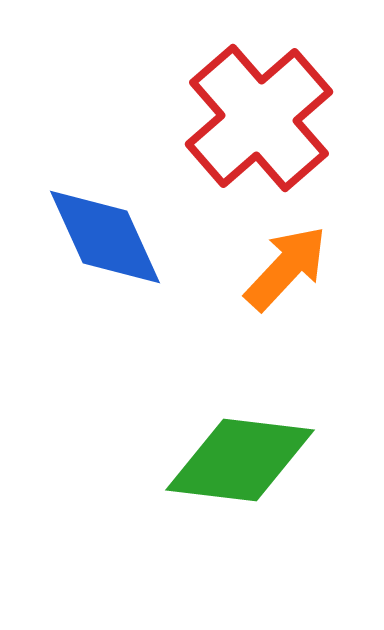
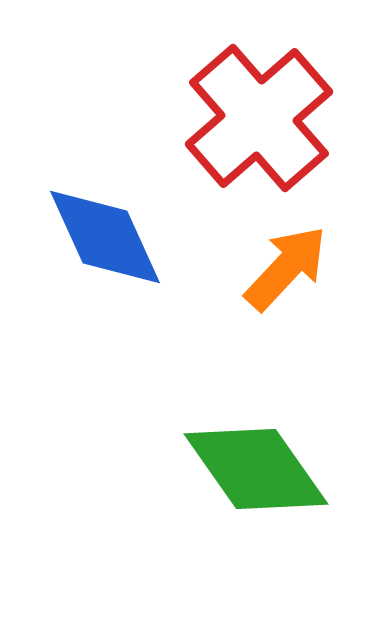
green diamond: moved 16 px right, 9 px down; rotated 48 degrees clockwise
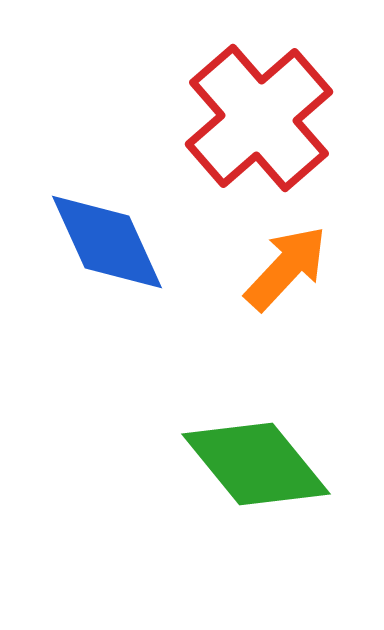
blue diamond: moved 2 px right, 5 px down
green diamond: moved 5 px up; rotated 4 degrees counterclockwise
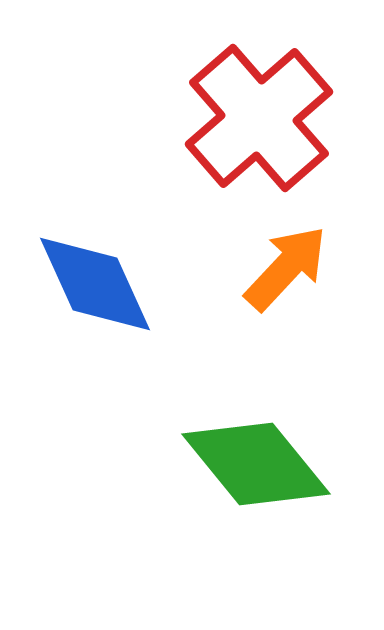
blue diamond: moved 12 px left, 42 px down
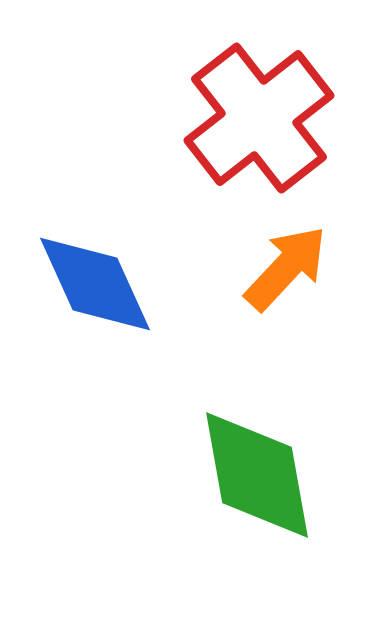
red cross: rotated 3 degrees clockwise
green diamond: moved 1 px right, 11 px down; rotated 29 degrees clockwise
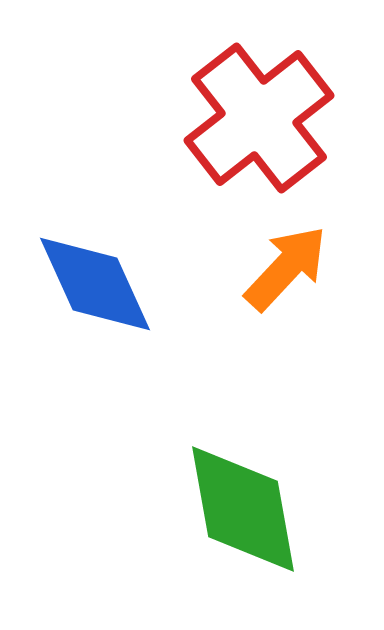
green diamond: moved 14 px left, 34 px down
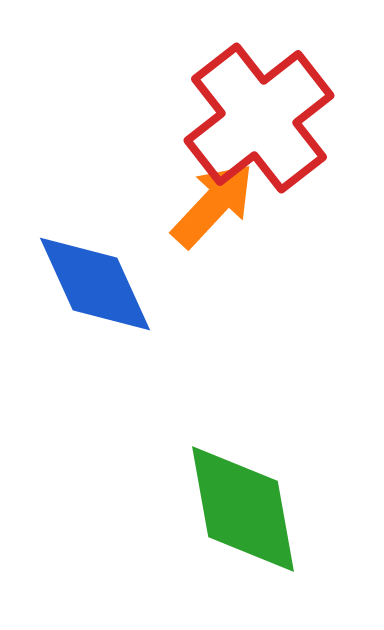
orange arrow: moved 73 px left, 63 px up
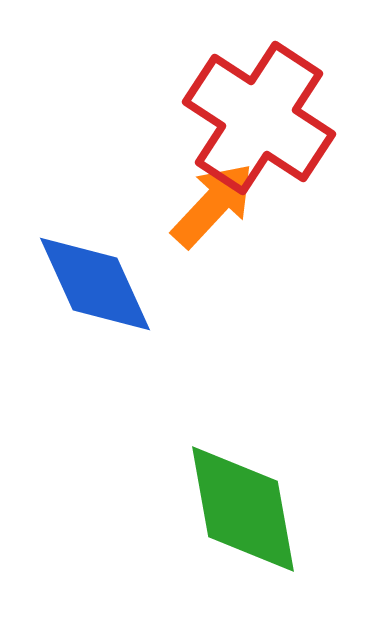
red cross: rotated 19 degrees counterclockwise
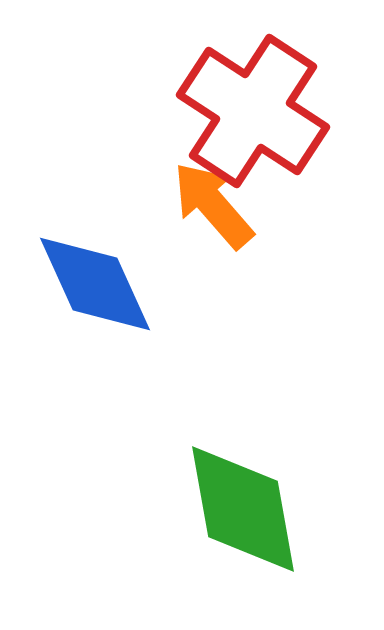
red cross: moved 6 px left, 7 px up
orange arrow: rotated 84 degrees counterclockwise
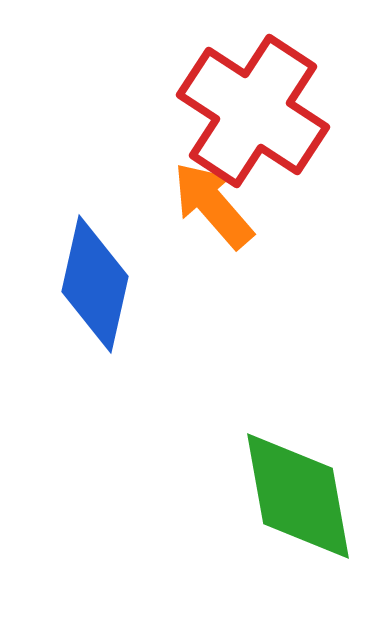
blue diamond: rotated 37 degrees clockwise
green diamond: moved 55 px right, 13 px up
